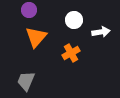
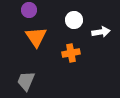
orange triangle: rotated 15 degrees counterclockwise
orange cross: rotated 18 degrees clockwise
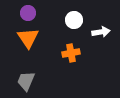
purple circle: moved 1 px left, 3 px down
orange triangle: moved 8 px left, 1 px down
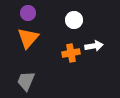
white arrow: moved 7 px left, 14 px down
orange triangle: rotated 15 degrees clockwise
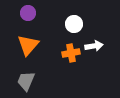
white circle: moved 4 px down
orange triangle: moved 7 px down
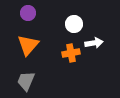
white arrow: moved 3 px up
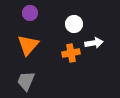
purple circle: moved 2 px right
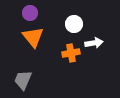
orange triangle: moved 5 px right, 8 px up; rotated 20 degrees counterclockwise
gray trapezoid: moved 3 px left, 1 px up
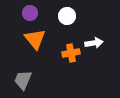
white circle: moved 7 px left, 8 px up
orange triangle: moved 2 px right, 2 px down
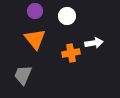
purple circle: moved 5 px right, 2 px up
gray trapezoid: moved 5 px up
